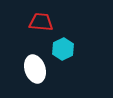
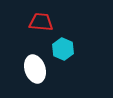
cyan hexagon: rotated 10 degrees counterclockwise
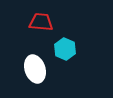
cyan hexagon: moved 2 px right
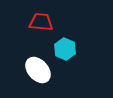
white ellipse: moved 3 px right, 1 px down; rotated 24 degrees counterclockwise
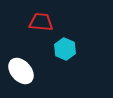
white ellipse: moved 17 px left, 1 px down
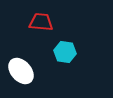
cyan hexagon: moved 3 px down; rotated 15 degrees counterclockwise
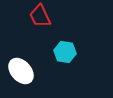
red trapezoid: moved 1 px left, 6 px up; rotated 120 degrees counterclockwise
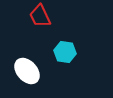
white ellipse: moved 6 px right
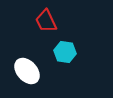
red trapezoid: moved 6 px right, 5 px down
